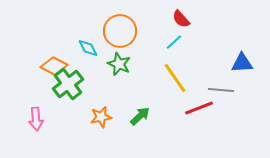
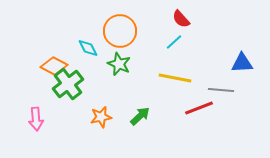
yellow line: rotated 44 degrees counterclockwise
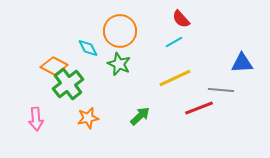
cyan line: rotated 12 degrees clockwise
yellow line: rotated 36 degrees counterclockwise
orange star: moved 13 px left, 1 px down
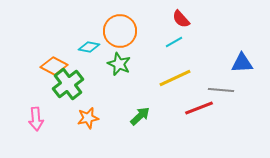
cyan diamond: moved 1 px right, 1 px up; rotated 55 degrees counterclockwise
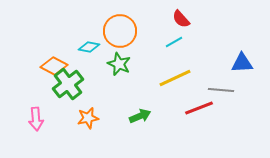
green arrow: rotated 20 degrees clockwise
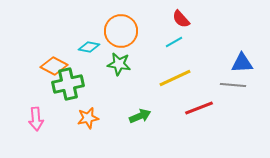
orange circle: moved 1 px right
green star: rotated 15 degrees counterclockwise
green cross: rotated 24 degrees clockwise
gray line: moved 12 px right, 5 px up
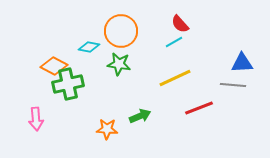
red semicircle: moved 1 px left, 5 px down
orange star: moved 19 px right, 11 px down; rotated 15 degrees clockwise
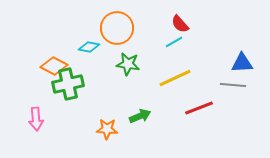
orange circle: moved 4 px left, 3 px up
green star: moved 9 px right
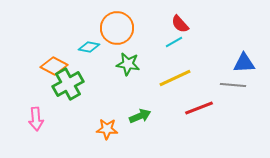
blue triangle: moved 2 px right
green cross: rotated 16 degrees counterclockwise
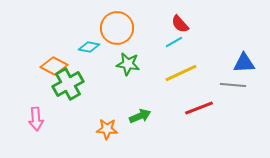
yellow line: moved 6 px right, 5 px up
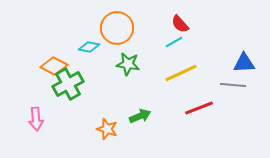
orange star: rotated 15 degrees clockwise
